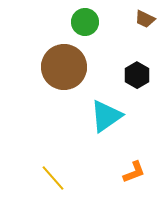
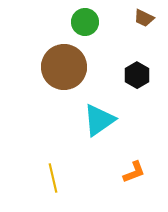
brown trapezoid: moved 1 px left, 1 px up
cyan triangle: moved 7 px left, 4 px down
yellow line: rotated 28 degrees clockwise
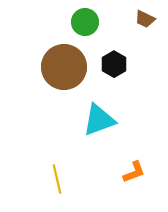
brown trapezoid: moved 1 px right, 1 px down
black hexagon: moved 23 px left, 11 px up
cyan triangle: rotated 15 degrees clockwise
yellow line: moved 4 px right, 1 px down
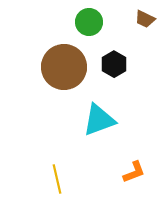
green circle: moved 4 px right
